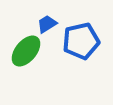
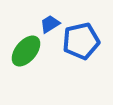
blue trapezoid: moved 3 px right
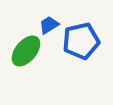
blue trapezoid: moved 1 px left, 1 px down
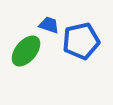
blue trapezoid: rotated 50 degrees clockwise
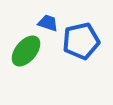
blue trapezoid: moved 1 px left, 2 px up
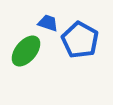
blue pentagon: moved 1 px left, 1 px up; rotated 30 degrees counterclockwise
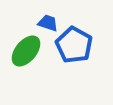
blue pentagon: moved 6 px left, 5 px down
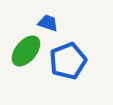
blue pentagon: moved 6 px left, 16 px down; rotated 21 degrees clockwise
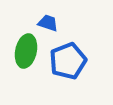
green ellipse: rotated 28 degrees counterclockwise
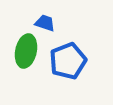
blue trapezoid: moved 3 px left
